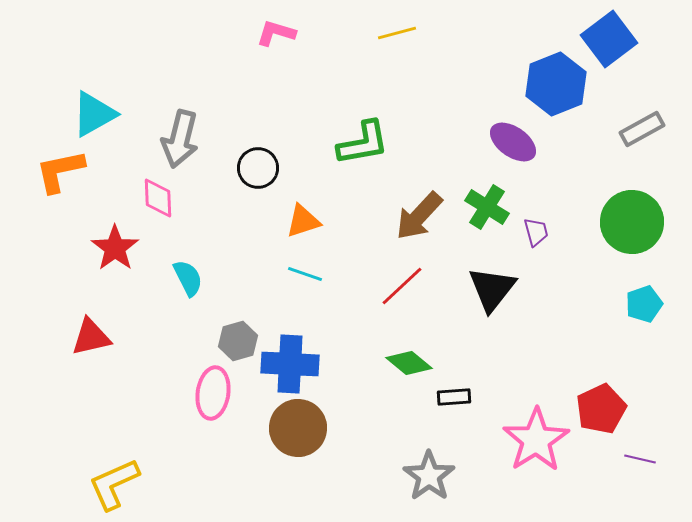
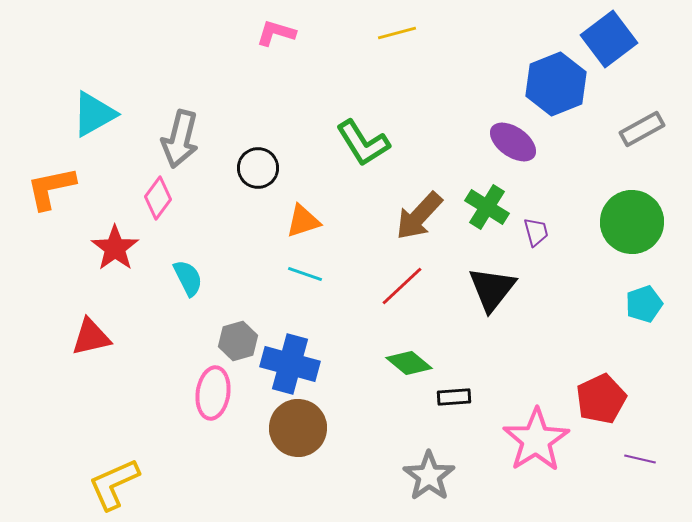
green L-shape: rotated 68 degrees clockwise
orange L-shape: moved 9 px left, 17 px down
pink diamond: rotated 39 degrees clockwise
blue cross: rotated 12 degrees clockwise
red pentagon: moved 10 px up
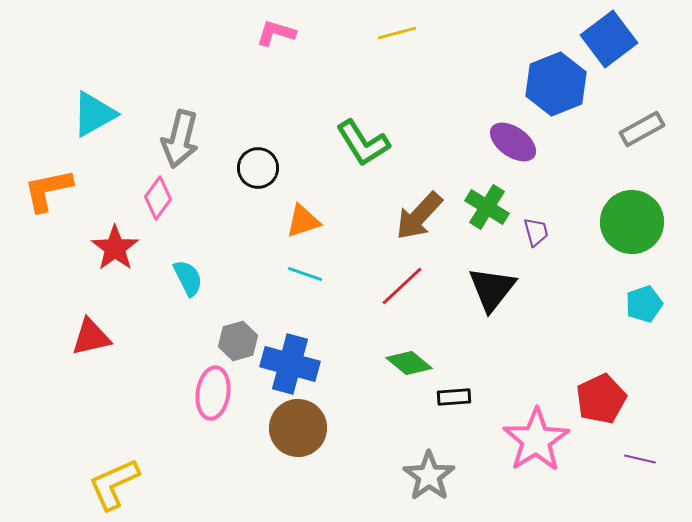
orange L-shape: moved 3 px left, 2 px down
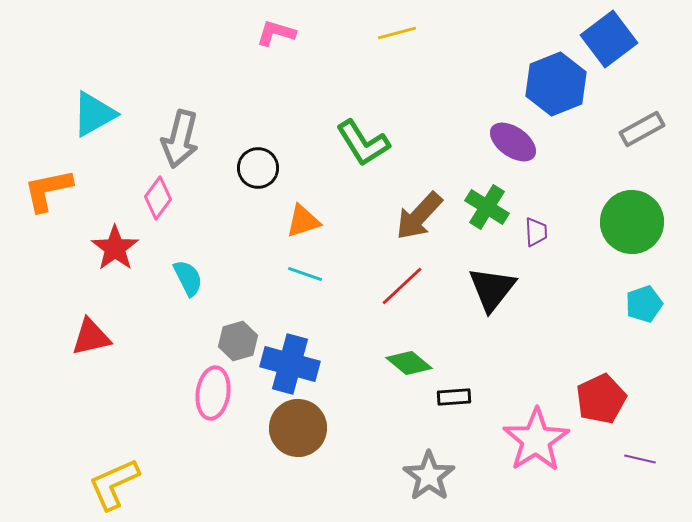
purple trapezoid: rotated 12 degrees clockwise
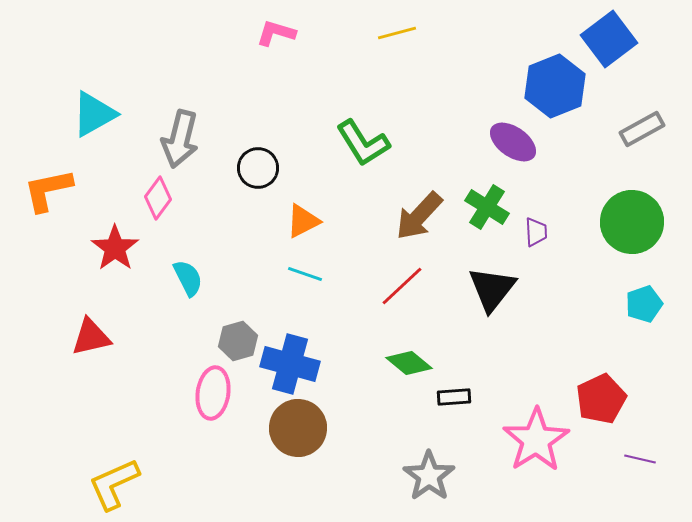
blue hexagon: moved 1 px left, 2 px down
orange triangle: rotated 9 degrees counterclockwise
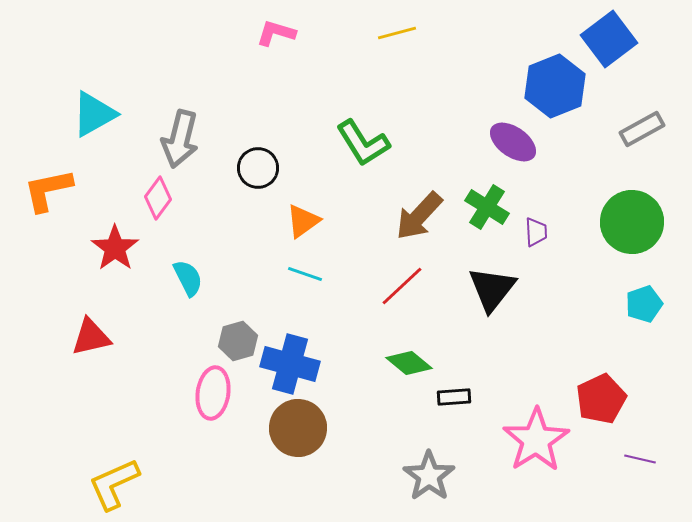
orange triangle: rotated 9 degrees counterclockwise
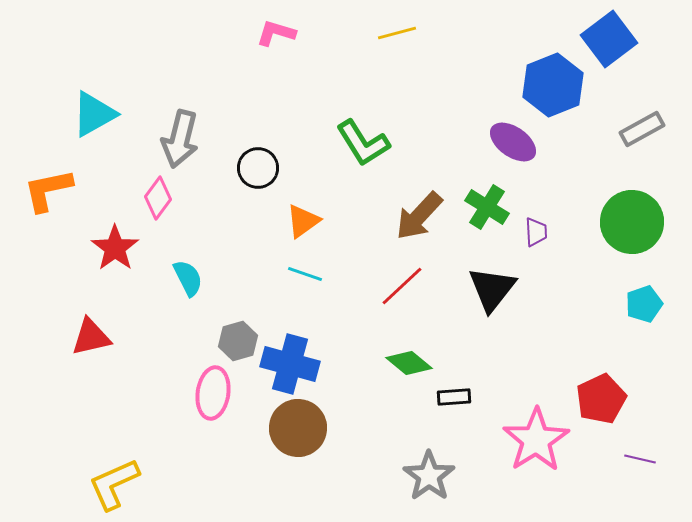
blue hexagon: moved 2 px left, 1 px up
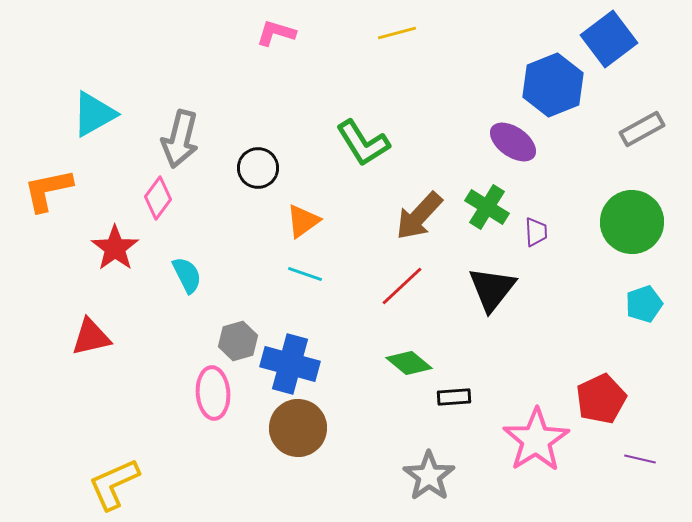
cyan semicircle: moved 1 px left, 3 px up
pink ellipse: rotated 12 degrees counterclockwise
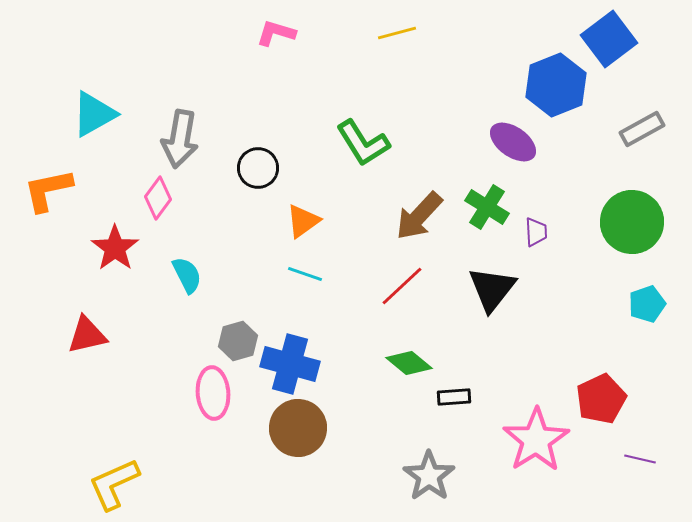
blue hexagon: moved 3 px right
gray arrow: rotated 4 degrees counterclockwise
cyan pentagon: moved 3 px right
red triangle: moved 4 px left, 2 px up
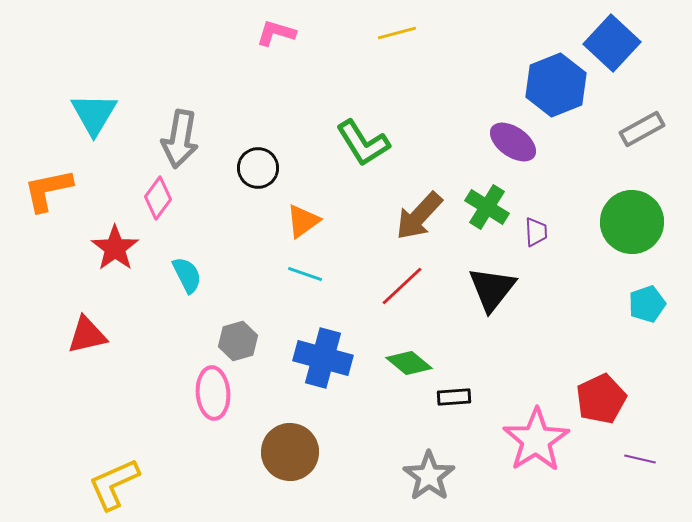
blue square: moved 3 px right, 4 px down; rotated 10 degrees counterclockwise
cyan triangle: rotated 30 degrees counterclockwise
blue cross: moved 33 px right, 6 px up
brown circle: moved 8 px left, 24 px down
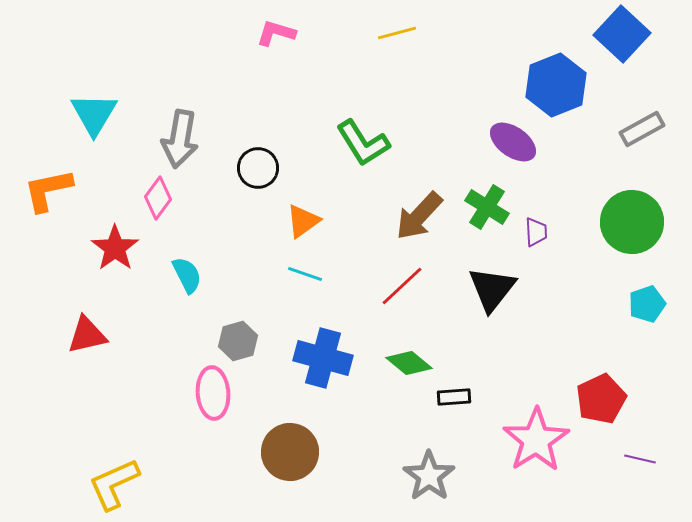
blue square: moved 10 px right, 9 px up
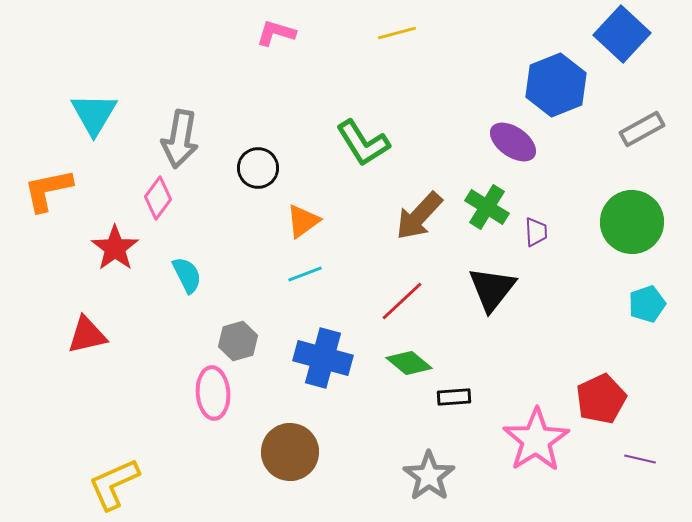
cyan line: rotated 40 degrees counterclockwise
red line: moved 15 px down
